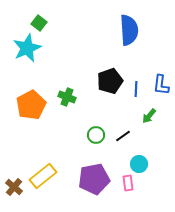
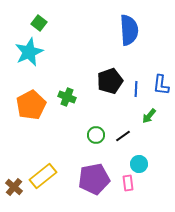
cyan star: moved 2 px right, 4 px down
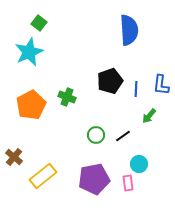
brown cross: moved 30 px up
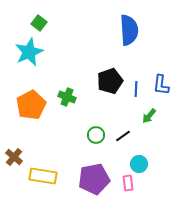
yellow rectangle: rotated 48 degrees clockwise
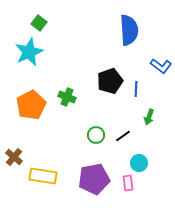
blue L-shape: moved 19 px up; rotated 60 degrees counterclockwise
green arrow: moved 1 px down; rotated 21 degrees counterclockwise
cyan circle: moved 1 px up
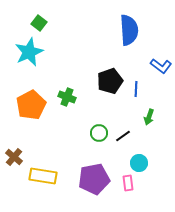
green circle: moved 3 px right, 2 px up
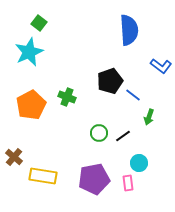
blue line: moved 3 px left, 6 px down; rotated 56 degrees counterclockwise
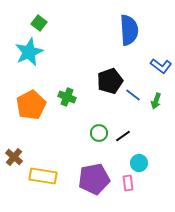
green arrow: moved 7 px right, 16 px up
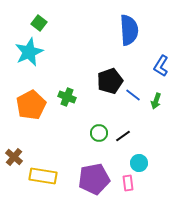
blue L-shape: rotated 85 degrees clockwise
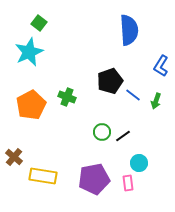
green circle: moved 3 px right, 1 px up
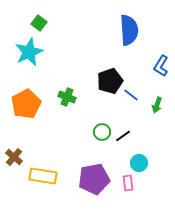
blue line: moved 2 px left
green arrow: moved 1 px right, 4 px down
orange pentagon: moved 5 px left, 1 px up
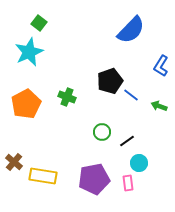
blue semicircle: moved 2 px right; rotated 48 degrees clockwise
green arrow: moved 2 px right, 1 px down; rotated 91 degrees clockwise
black line: moved 4 px right, 5 px down
brown cross: moved 5 px down
